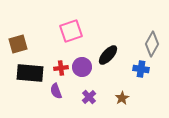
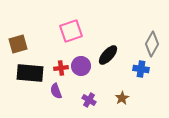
purple circle: moved 1 px left, 1 px up
purple cross: moved 3 px down; rotated 16 degrees counterclockwise
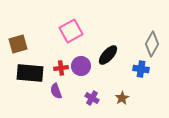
pink square: rotated 10 degrees counterclockwise
purple cross: moved 3 px right, 2 px up
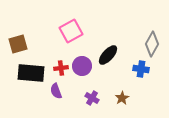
purple circle: moved 1 px right
black rectangle: moved 1 px right
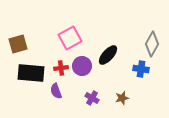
pink square: moved 1 px left, 7 px down
brown star: rotated 16 degrees clockwise
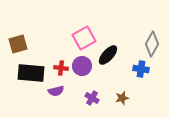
pink square: moved 14 px right
red cross: rotated 16 degrees clockwise
purple semicircle: rotated 84 degrees counterclockwise
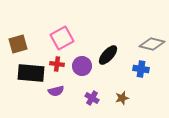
pink square: moved 22 px left
gray diamond: rotated 75 degrees clockwise
red cross: moved 4 px left, 4 px up
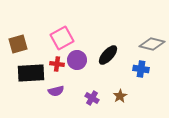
purple circle: moved 5 px left, 6 px up
black rectangle: rotated 8 degrees counterclockwise
brown star: moved 2 px left, 2 px up; rotated 16 degrees counterclockwise
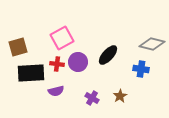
brown square: moved 3 px down
purple circle: moved 1 px right, 2 px down
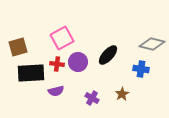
brown star: moved 2 px right, 2 px up
